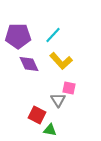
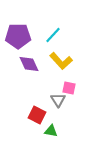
green triangle: moved 1 px right, 1 px down
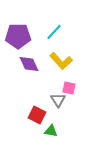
cyan line: moved 1 px right, 3 px up
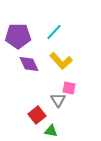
red square: rotated 24 degrees clockwise
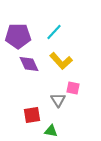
pink square: moved 4 px right
red square: moved 5 px left; rotated 30 degrees clockwise
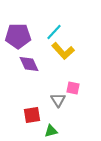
yellow L-shape: moved 2 px right, 10 px up
green triangle: rotated 24 degrees counterclockwise
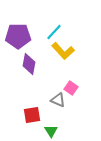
purple diamond: rotated 35 degrees clockwise
pink square: moved 2 px left; rotated 24 degrees clockwise
gray triangle: rotated 35 degrees counterclockwise
green triangle: rotated 48 degrees counterclockwise
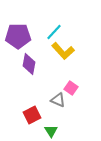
red square: rotated 18 degrees counterclockwise
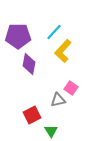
yellow L-shape: rotated 85 degrees clockwise
gray triangle: rotated 35 degrees counterclockwise
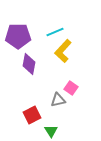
cyan line: moved 1 px right; rotated 24 degrees clockwise
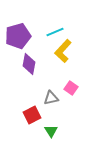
purple pentagon: rotated 15 degrees counterclockwise
gray triangle: moved 7 px left, 2 px up
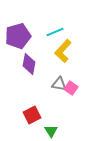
gray triangle: moved 8 px right, 14 px up; rotated 21 degrees clockwise
